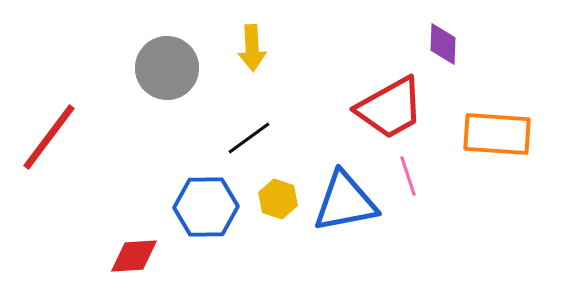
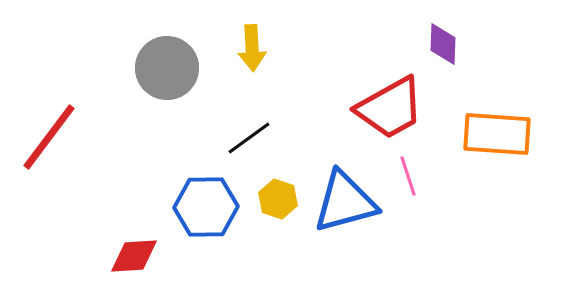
blue triangle: rotated 4 degrees counterclockwise
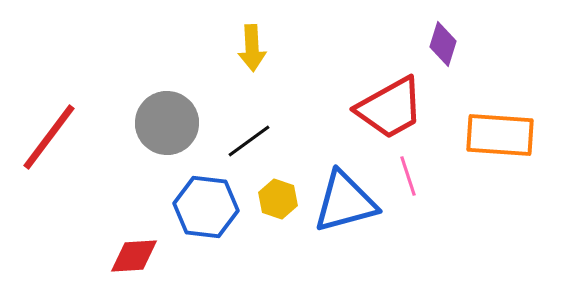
purple diamond: rotated 15 degrees clockwise
gray circle: moved 55 px down
orange rectangle: moved 3 px right, 1 px down
black line: moved 3 px down
blue hexagon: rotated 8 degrees clockwise
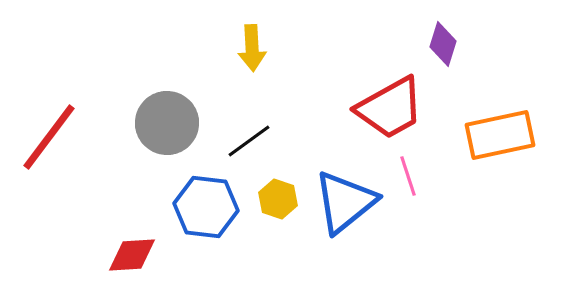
orange rectangle: rotated 16 degrees counterclockwise
blue triangle: rotated 24 degrees counterclockwise
red diamond: moved 2 px left, 1 px up
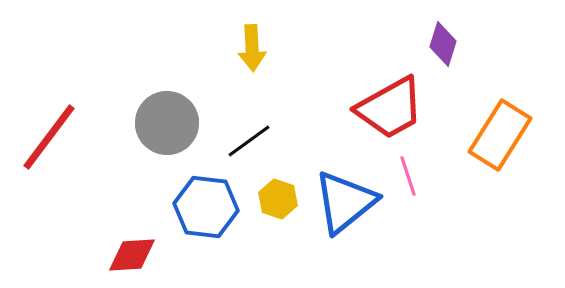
orange rectangle: rotated 46 degrees counterclockwise
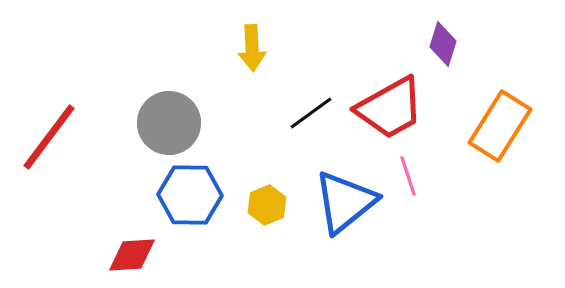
gray circle: moved 2 px right
orange rectangle: moved 9 px up
black line: moved 62 px right, 28 px up
yellow hexagon: moved 11 px left, 6 px down; rotated 18 degrees clockwise
blue hexagon: moved 16 px left, 12 px up; rotated 6 degrees counterclockwise
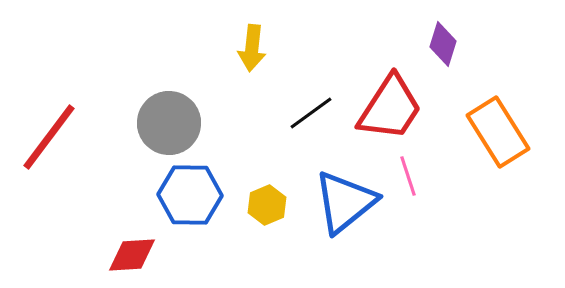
yellow arrow: rotated 9 degrees clockwise
red trapezoid: rotated 28 degrees counterclockwise
orange rectangle: moved 2 px left, 6 px down; rotated 64 degrees counterclockwise
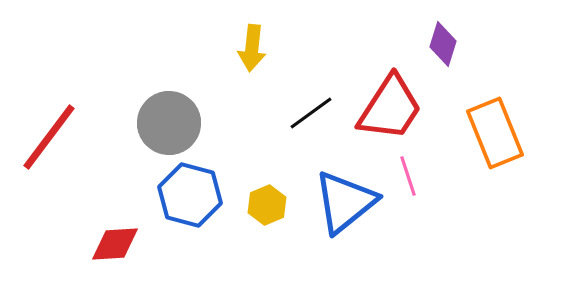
orange rectangle: moved 3 px left, 1 px down; rotated 10 degrees clockwise
blue hexagon: rotated 14 degrees clockwise
red diamond: moved 17 px left, 11 px up
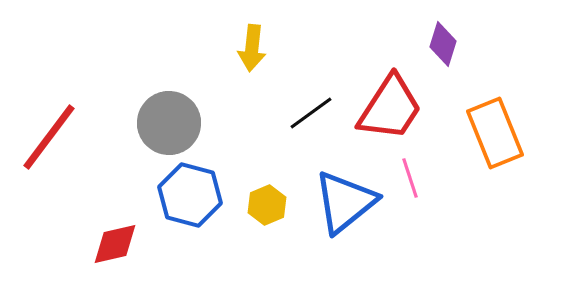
pink line: moved 2 px right, 2 px down
red diamond: rotated 9 degrees counterclockwise
